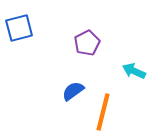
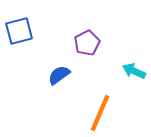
blue square: moved 3 px down
blue semicircle: moved 14 px left, 16 px up
orange line: moved 3 px left, 1 px down; rotated 9 degrees clockwise
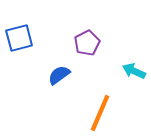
blue square: moved 7 px down
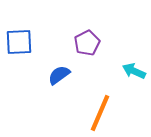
blue square: moved 4 px down; rotated 12 degrees clockwise
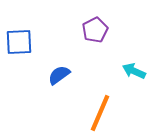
purple pentagon: moved 8 px right, 13 px up
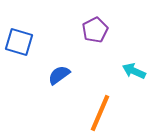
blue square: rotated 20 degrees clockwise
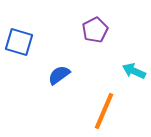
orange line: moved 4 px right, 2 px up
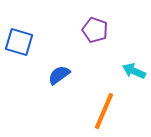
purple pentagon: rotated 25 degrees counterclockwise
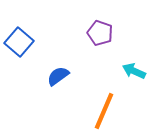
purple pentagon: moved 5 px right, 3 px down
blue square: rotated 24 degrees clockwise
blue semicircle: moved 1 px left, 1 px down
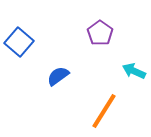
purple pentagon: rotated 15 degrees clockwise
orange line: rotated 9 degrees clockwise
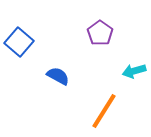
cyan arrow: rotated 40 degrees counterclockwise
blue semicircle: rotated 65 degrees clockwise
